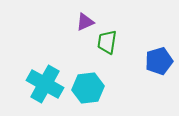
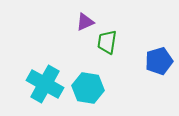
cyan hexagon: rotated 16 degrees clockwise
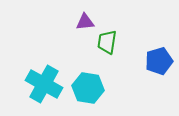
purple triangle: rotated 18 degrees clockwise
cyan cross: moved 1 px left
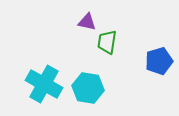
purple triangle: moved 2 px right; rotated 18 degrees clockwise
